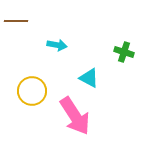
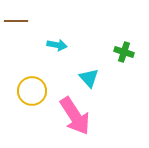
cyan triangle: rotated 20 degrees clockwise
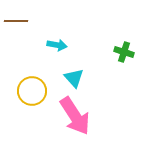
cyan triangle: moved 15 px left
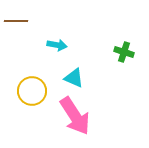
cyan triangle: rotated 25 degrees counterclockwise
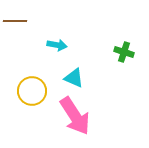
brown line: moved 1 px left
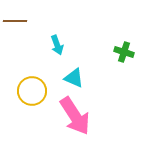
cyan arrow: rotated 60 degrees clockwise
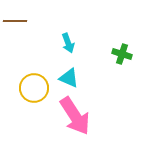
cyan arrow: moved 11 px right, 2 px up
green cross: moved 2 px left, 2 px down
cyan triangle: moved 5 px left
yellow circle: moved 2 px right, 3 px up
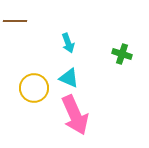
pink arrow: moved 1 px up; rotated 9 degrees clockwise
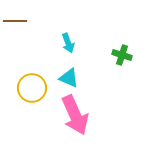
green cross: moved 1 px down
yellow circle: moved 2 px left
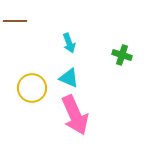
cyan arrow: moved 1 px right
